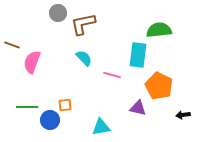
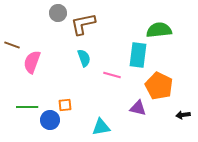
cyan semicircle: rotated 24 degrees clockwise
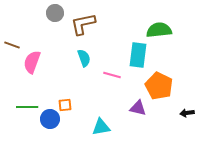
gray circle: moved 3 px left
black arrow: moved 4 px right, 2 px up
blue circle: moved 1 px up
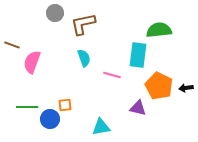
black arrow: moved 1 px left, 25 px up
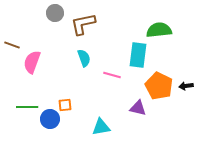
black arrow: moved 2 px up
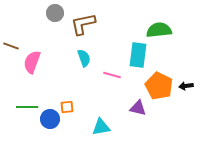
brown line: moved 1 px left, 1 px down
orange square: moved 2 px right, 2 px down
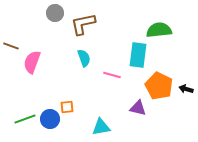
black arrow: moved 3 px down; rotated 24 degrees clockwise
green line: moved 2 px left, 12 px down; rotated 20 degrees counterclockwise
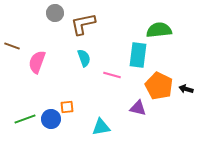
brown line: moved 1 px right
pink semicircle: moved 5 px right
blue circle: moved 1 px right
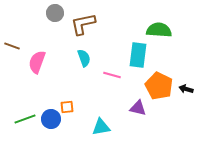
green semicircle: rotated 10 degrees clockwise
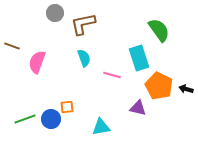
green semicircle: rotated 50 degrees clockwise
cyan rectangle: moved 1 px right, 3 px down; rotated 25 degrees counterclockwise
